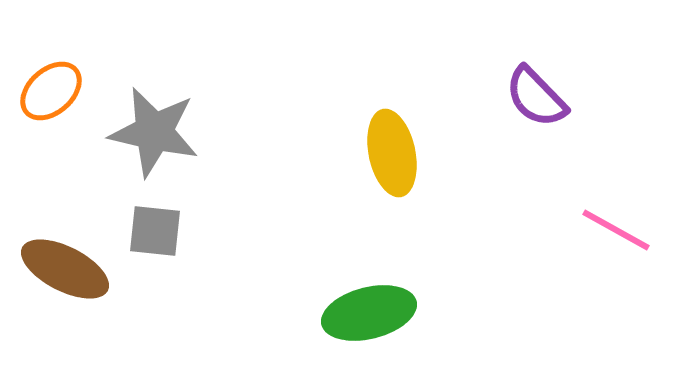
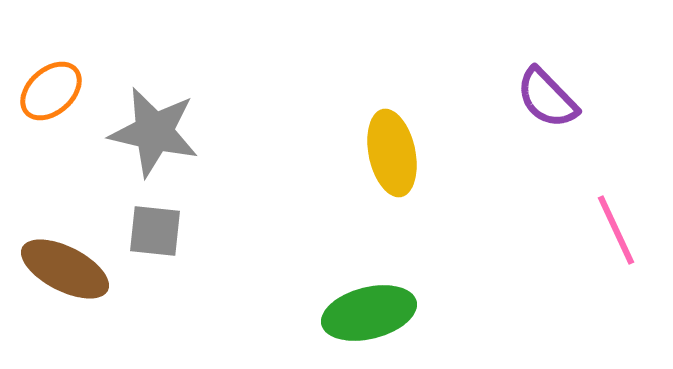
purple semicircle: moved 11 px right, 1 px down
pink line: rotated 36 degrees clockwise
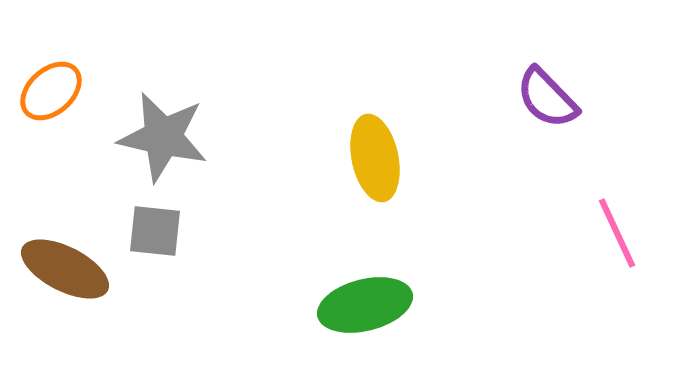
gray star: moved 9 px right, 5 px down
yellow ellipse: moved 17 px left, 5 px down
pink line: moved 1 px right, 3 px down
green ellipse: moved 4 px left, 8 px up
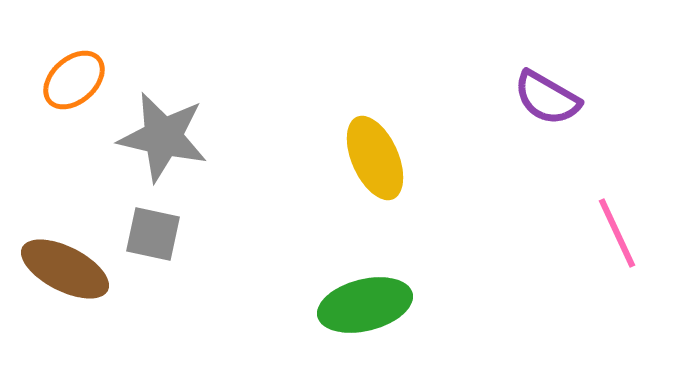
orange ellipse: moved 23 px right, 11 px up
purple semicircle: rotated 16 degrees counterclockwise
yellow ellipse: rotated 12 degrees counterclockwise
gray square: moved 2 px left, 3 px down; rotated 6 degrees clockwise
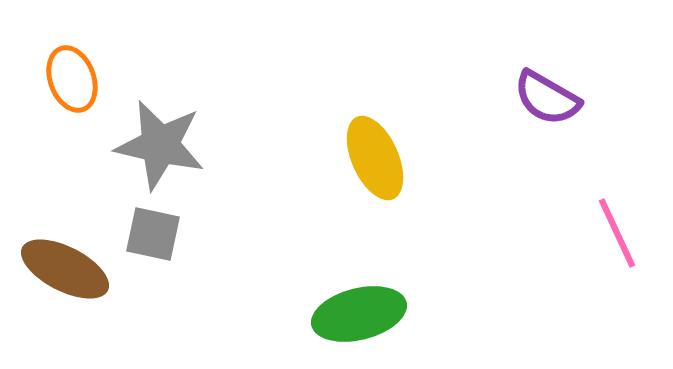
orange ellipse: moved 2 px left, 1 px up; rotated 68 degrees counterclockwise
gray star: moved 3 px left, 8 px down
green ellipse: moved 6 px left, 9 px down
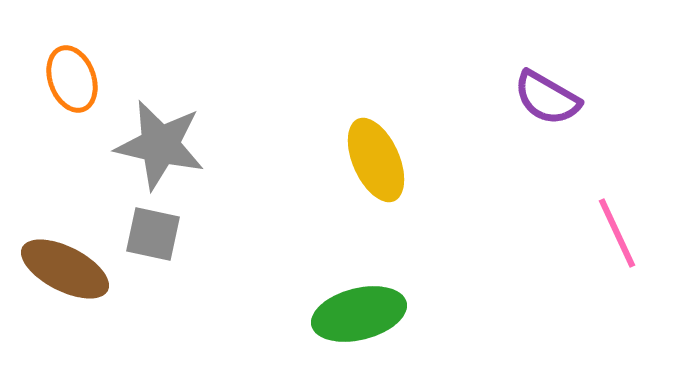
yellow ellipse: moved 1 px right, 2 px down
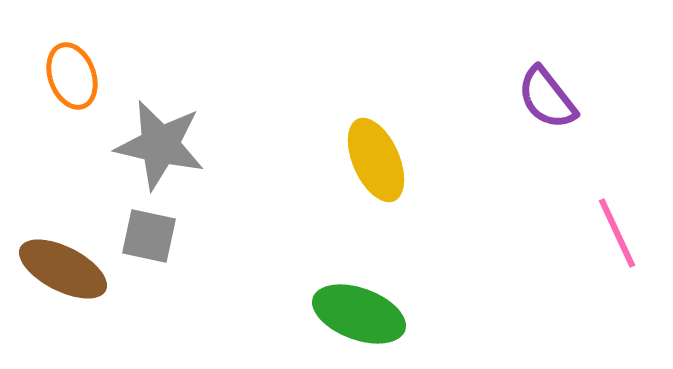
orange ellipse: moved 3 px up
purple semicircle: rotated 22 degrees clockwise
gray square: moved 4 px left, 2 px down
brown ellipse: moved 2 px left
green ellipse: rotated 34 degrees clockwise
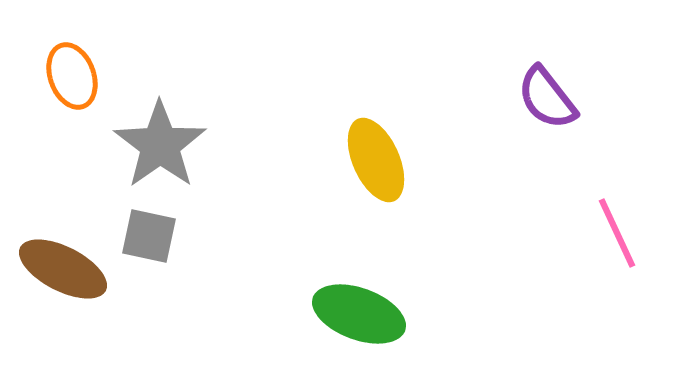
gray star: rotated 24 degrees clockwise
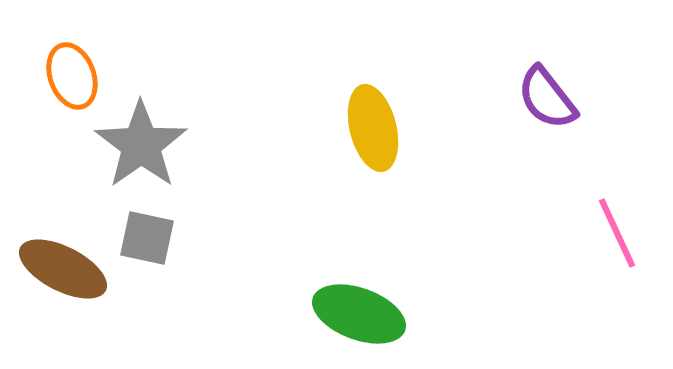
gray star: moved 19 px left
yellow ellipse: moved 3 px left, 32 px up; rotated 10 degrees clockwise
gray square: moved 2 px left, 2 px down
